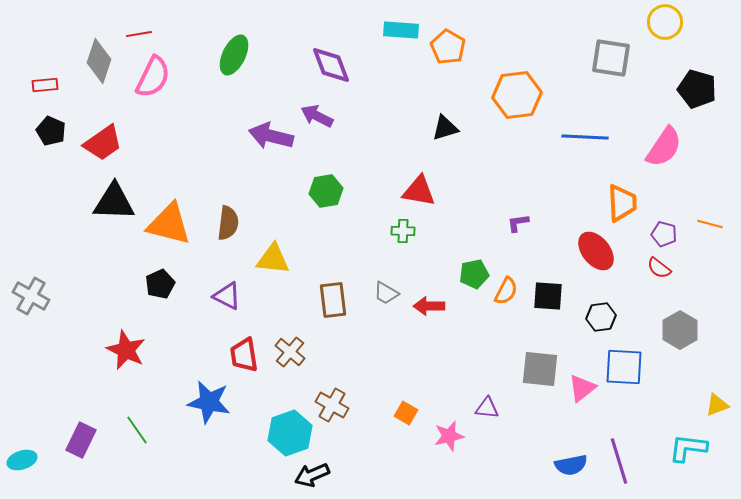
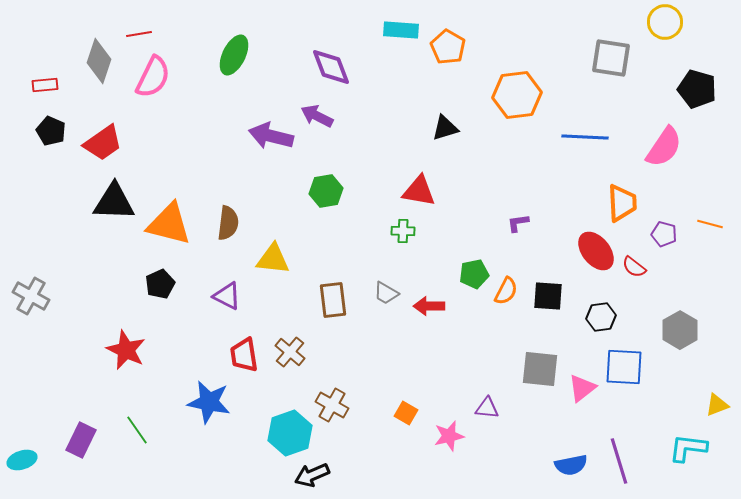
purple diamond at (331, 65): moved 2 px down
red semicircle at (659, 268): moved 25 px left, 1 px up
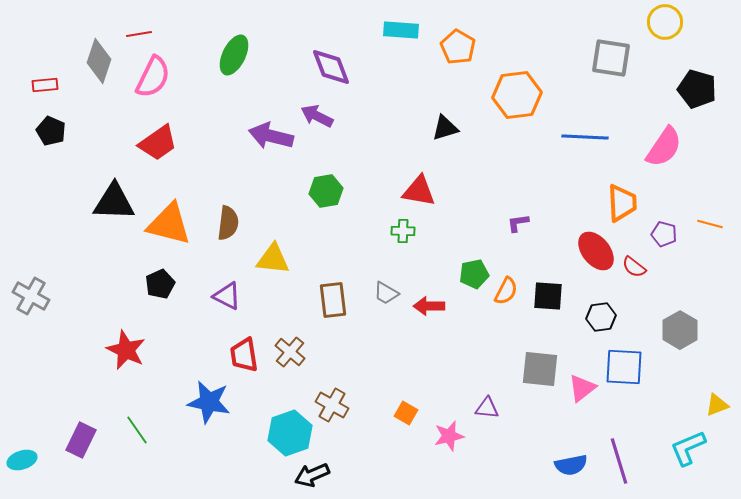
orange pentagon at (448, 47): moved 10 px right
red trapezoid at (103, 143): moved 55 px right
cyan L-shape at (688, 448): rotated 30 degrees counterclockwise
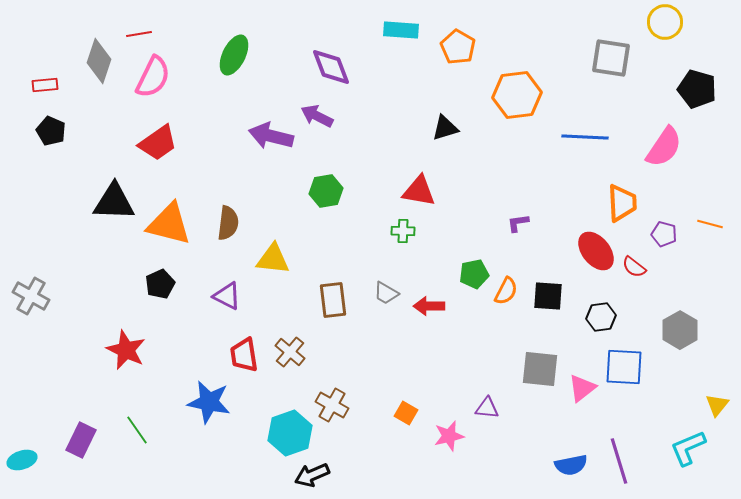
yellow triangle at (717, 405): rotated 30 degrees counterclockwise
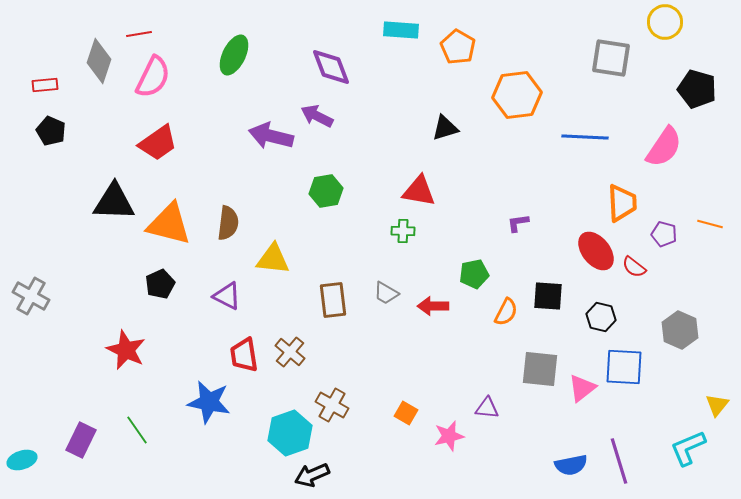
orange semicircle at (506, 291): moved 21 px down
red arrow at (429, 306): moved 4 px right
black hexagon at (601, 317): rotated 20 degrees clockwise
gray hexagon at (680, 330): rotated 6 degrees counterclockwise
